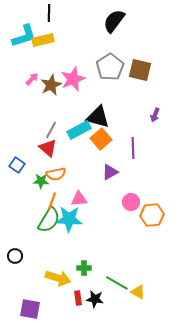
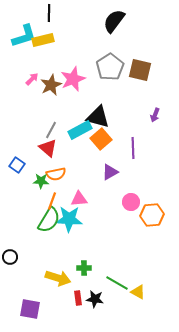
cyan rectangle: moved 1 px right
black circle: moved 5 px left, 1 px down
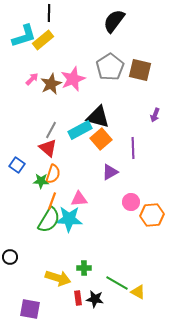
yellow rectangle: rotated 25 degrees counterclockwise
brown star: moved 1 px up
orange semicircle: moved 3 px left; rotated 60 degrees counterclockwise
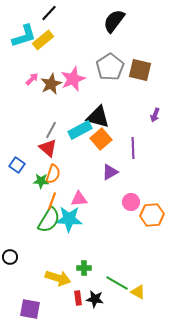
black line: rotated 42 degrees clockwise
